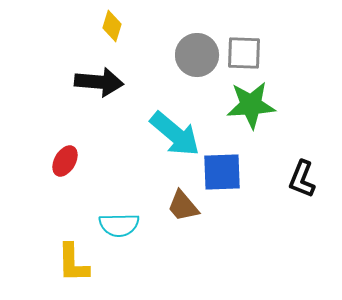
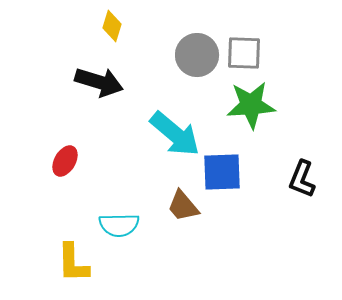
black arrow: rotated 12 degrees clockwise
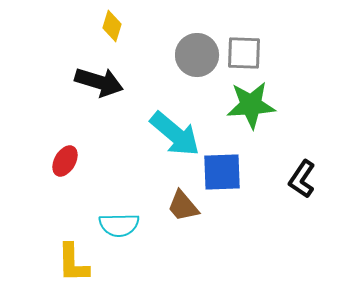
black L-shape: rotated 12 degrees clockwise
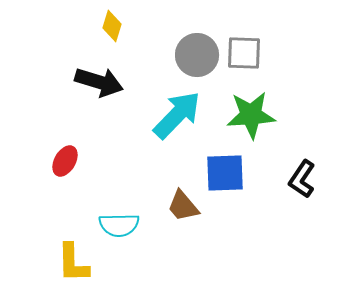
green star: moved 10 px down
cyan arrow: moved 2 px right, 19 px up; rotated 86 degrees counterclockwise
blue square: moved 3 px right, 1 px down
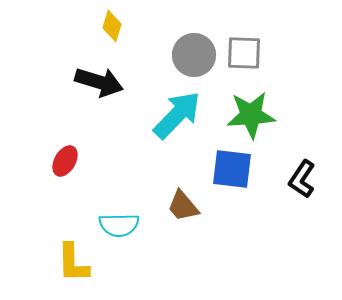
gray circle: moved 3 px left
blue square: moved 7 px right, 4 px up; rotated 9 degrees clockwise
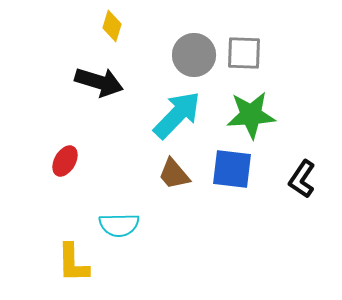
brown trapezoid: moved 9 px left, 32 px up
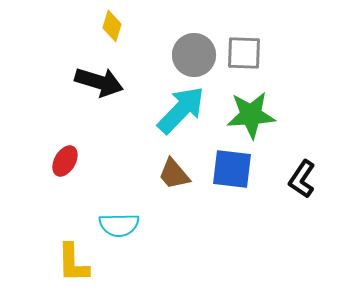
cyan arrow: moved 4 px right, 5 px up
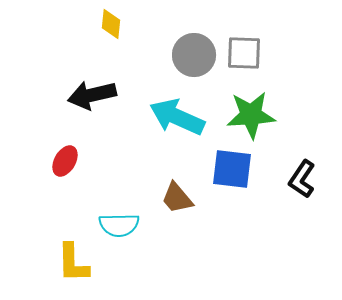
yellow diamond: moved 1 px left, 2 px up; rotated 12 degrees counterclockwise
black arrow: moved 7 px left, 13 px down; rotated 150 degrees clockwise
cyan arrow: moved 4 px left, 7 px down; rotated 110 degrees counterclockwise
brown trapezoid: moved 3 px right, 24 px down
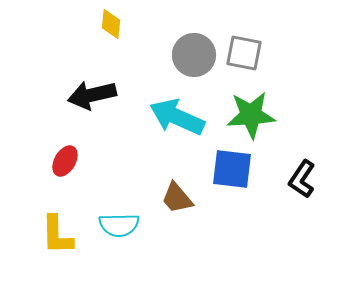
gray square: rotated 9 degrees clockwise
yellow L-shape: moved 16 px left, 28 px up
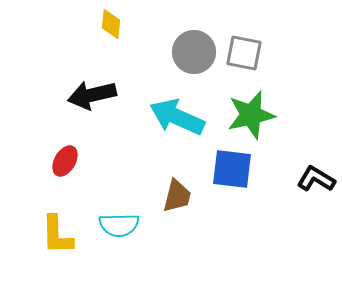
gray circle: moved 3 px up
green star: rotated 9 degrees counterclockwise
black L-shape: moved 14 px right; rotated 87 degrees clockwise
brown trapezoid: moved 2 px up; rotated 126 degrees counterclockwise
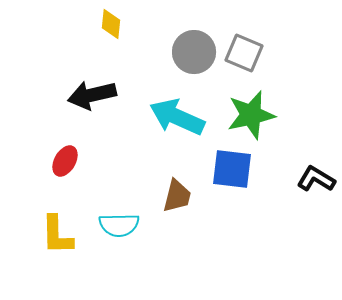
gray square: rotated 12 degrees clockwise
